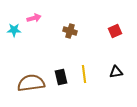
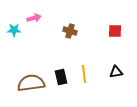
red square: rotated 24 degrees clockwise
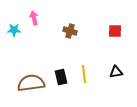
pink arrow: rotated 88 degrees counterclockwise
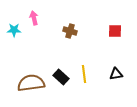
black triangle: moved 2 px down
black rectangle: rotated 35 degrees counterclockwise
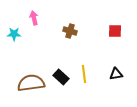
cyan star: moved 4 px down
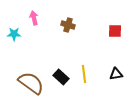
brown cross: moved 2 px left, 6 px up
brown semicircle: rotated 44 degrees clockwise
